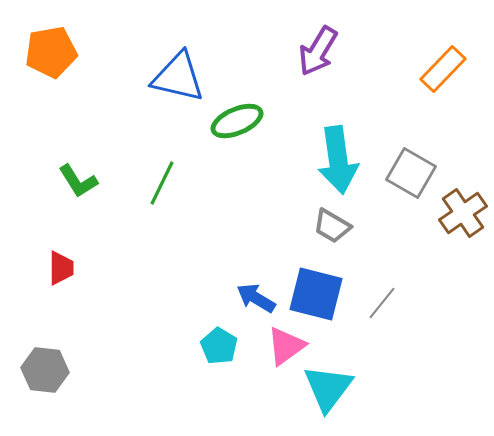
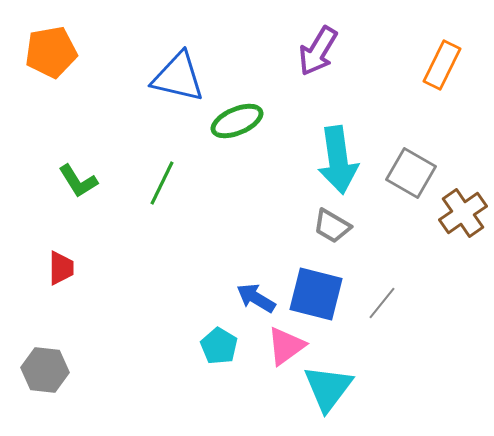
orange rectangle: moved 1 px left, 4 px up; rotated 18 degrees counterclockwise
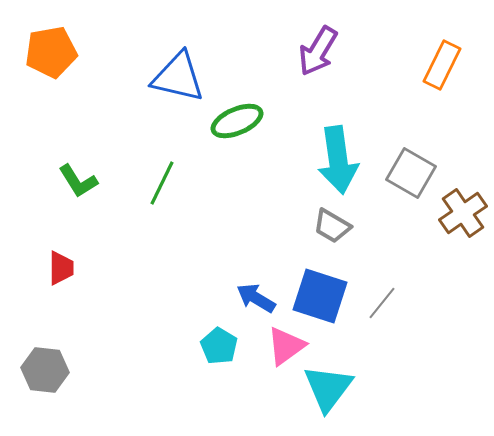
blue square: moved 4 px right, 2 px down; rotated 4 degrees clockwise
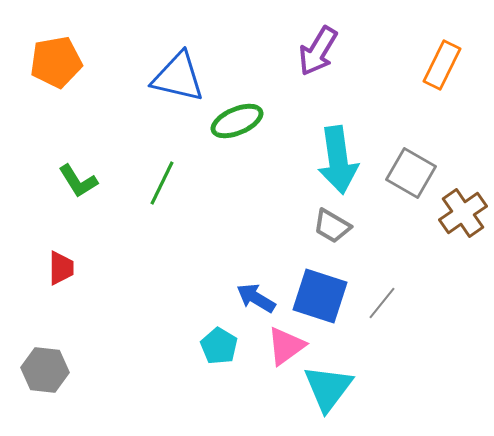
orange pentagon: moved 5 px right, 10 px down
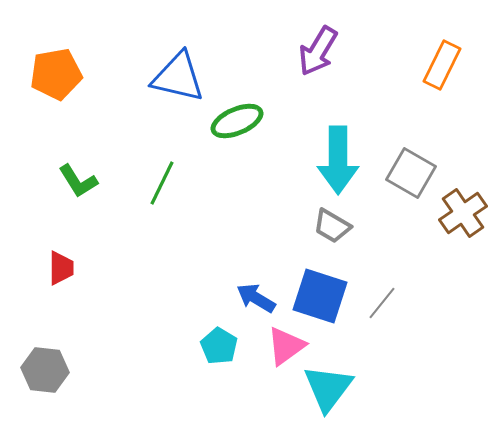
orange pentagon: moved 12 px down
cyan arrow: rotated 8 degrees clockwise
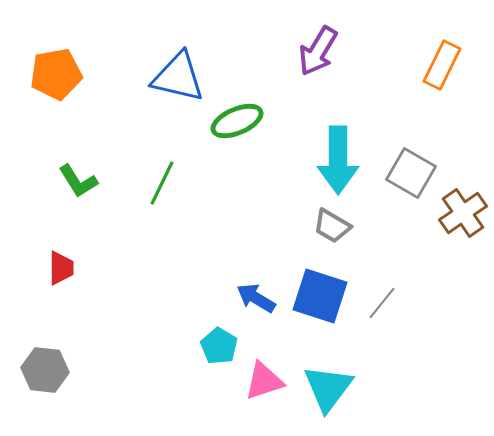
pink triangle: moved 22 px left, 35 px down; rotated 18 degrees clockwise
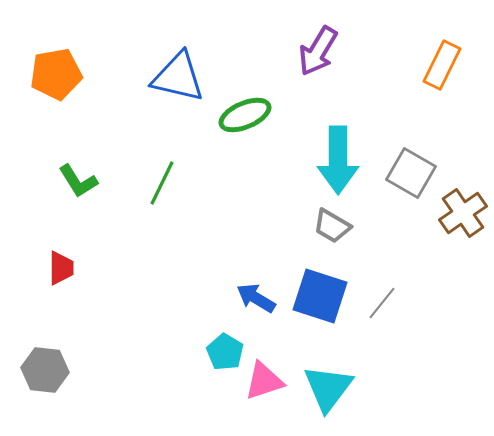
green ellipse: moved 8 px right, 6 px up
cyan pentagon: moved 6 px right, 6 px down
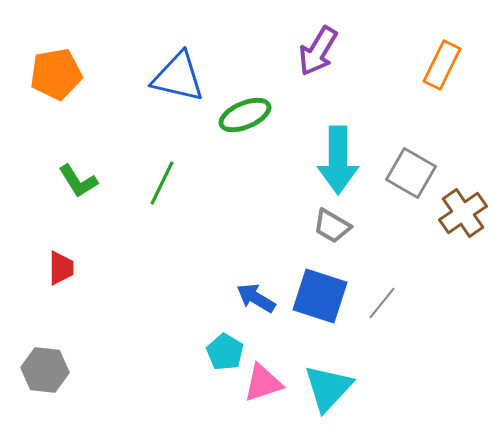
pink triangle: moved 1 px left, 2 px down
cyan triangle: rotated 6 degrees clockwise
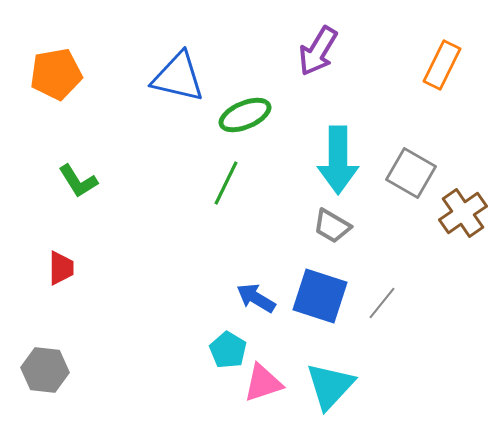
green line: moved 64 px right
cyan pentagon: moved 3 px right, 2 px up
cyan triangle: moved 2 px right, 2 px up
